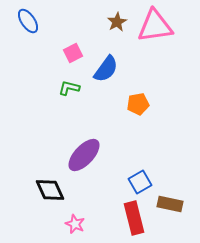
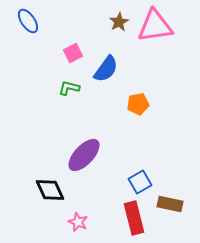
brown star: moved 2 px right
pink star: moved 3 px right, 2 px up
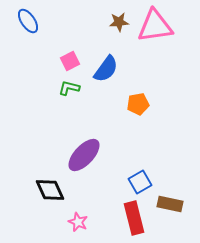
brown star: rotated 24 degrees clockwise
pink square: moved 3 px left, 8 px down
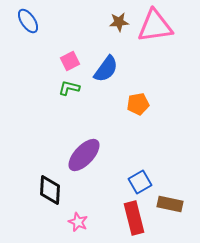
black diamond: rotated 28 degrees clockwise
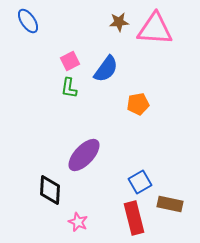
pink triangle: moved 3 px down; rotated 12 degrees clockwise
green L-shape: rotated 95 degrees counterclockwise
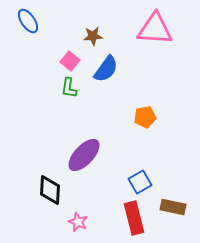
brown star: moved 26 px left, 14 px down
pink square: rotated 24 degrees counterclockwise
orange pentagon: moved 7 px right, 13 px down
brown rectangle: moved 3 px right, 3 px down
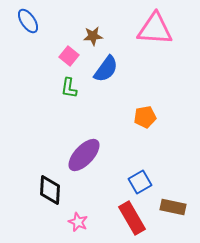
pink square: moved 1 px left, 5 px up
red rectangle: moved 2 px left; rotated 16 degrees counterclockwise
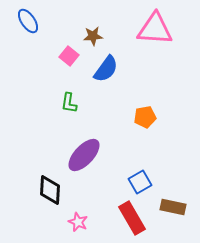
green L-shape: moved 15 px down
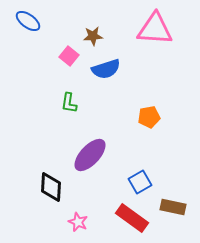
blue ellipse: rotated 20 degrees counterclockwise
blue semicircle: rotated 36 degrees clockwise
orange pentagon: moved 4 px right
purple ellipse: moved 6 px right
black diamond: moved 1 px right, 3 px up
red rectangle: rotated 24 degrees counterclockwise
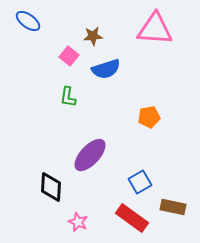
green L-shape: moved 1 px left, 6 px up
